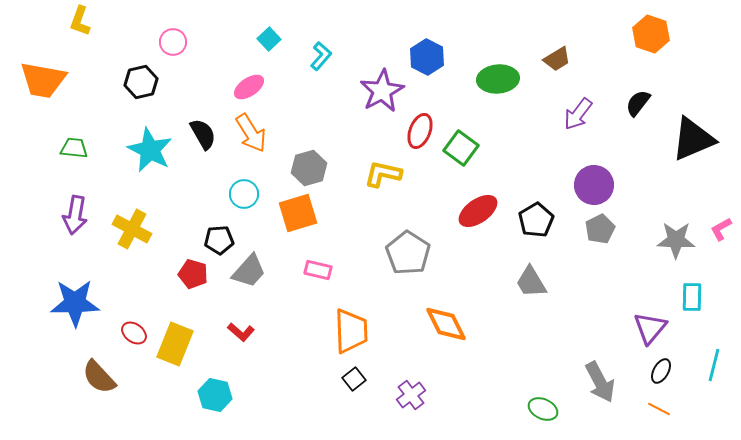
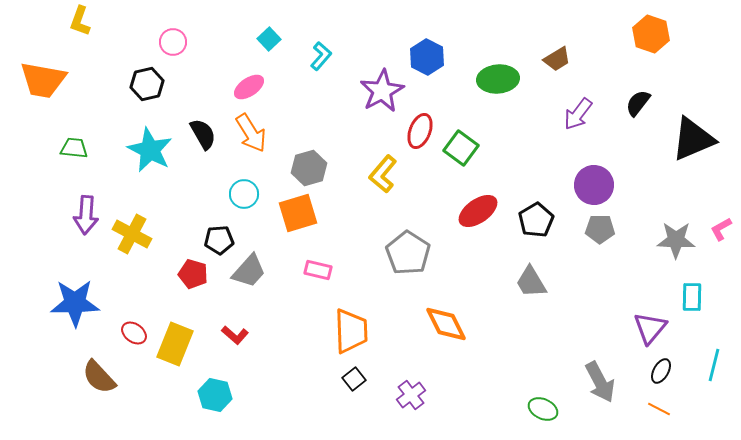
black hexagon at (141, 82): moved 6 px right, 2 px down
yellow L-shape at (383, 174): rotated 63 degrees counterclockwise
purple arrow at (75, 215): moved 11 px right; rotated 6 degrees counterclockwise
yellow cross at (132, 229): moved 5 px down
gray pentagon at (600, 229): rotated 28 degrees clockwise
red L-shape at (241, 332): moved 6 px left, 3 px down
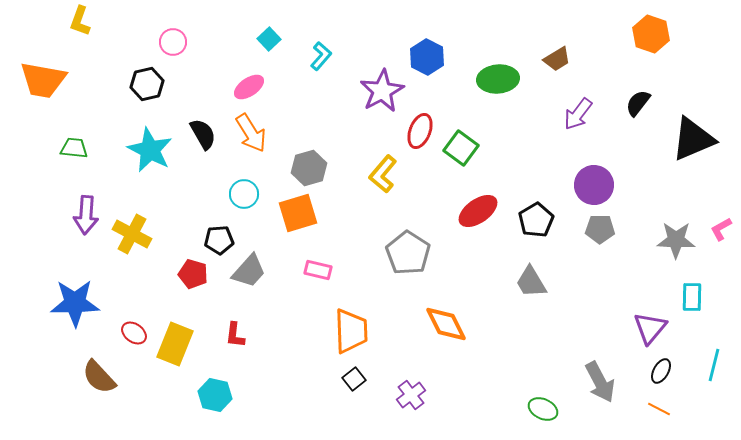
red L-shape at (235, 335): rotated 56 degrees clockwise
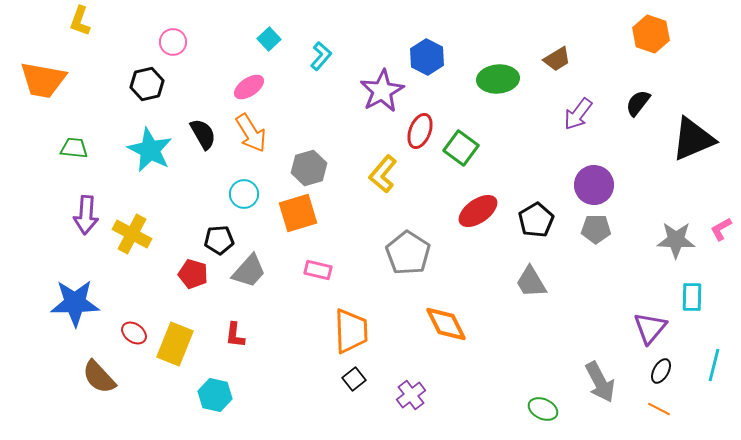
gray pentagon at (600, 229): moved 4 px left
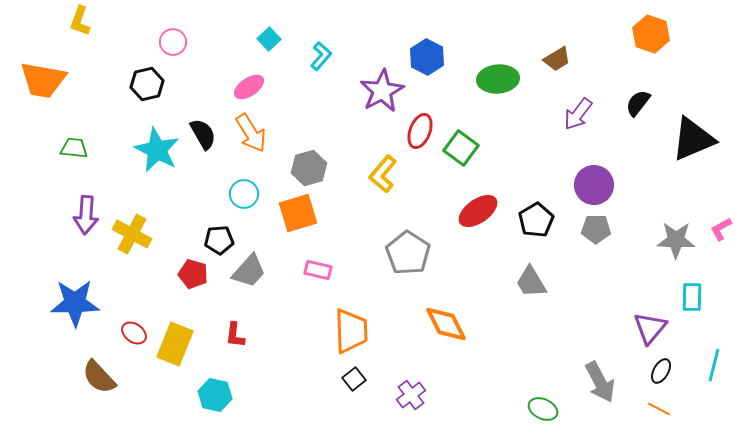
cyan star at (150, 150): moved 7 px right
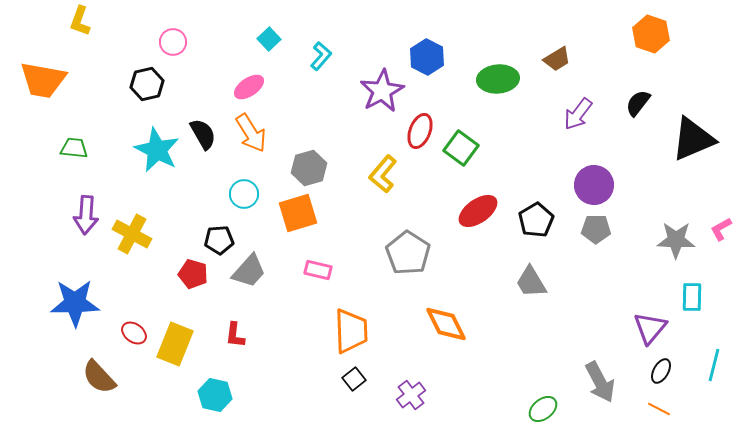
green ellipse at (543, 409): rotated 64 degrees counterclockwise
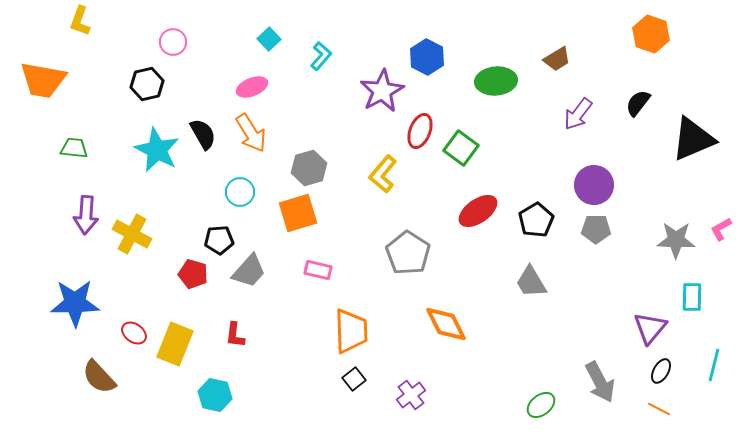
green ellipse at (498, 79): moved 2 px left, 2 px down
pink ellipse at (249, 87): moved 3 px right; rotated 12 degrees clockwise
cyan circle at (244, 194): moved 4 px left, 2 px up
green ellipse at (543, 409): moved 2 px left, 4 px up
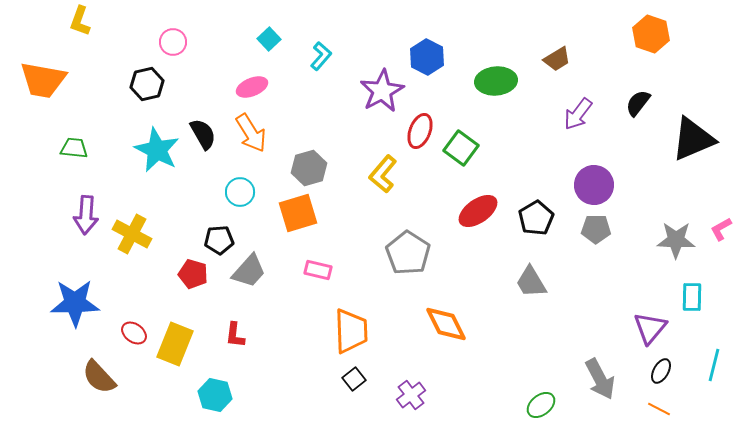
black pentagon at (536, 220): moved 2 px up
gray arrow at (600, 382): moved 3 px up
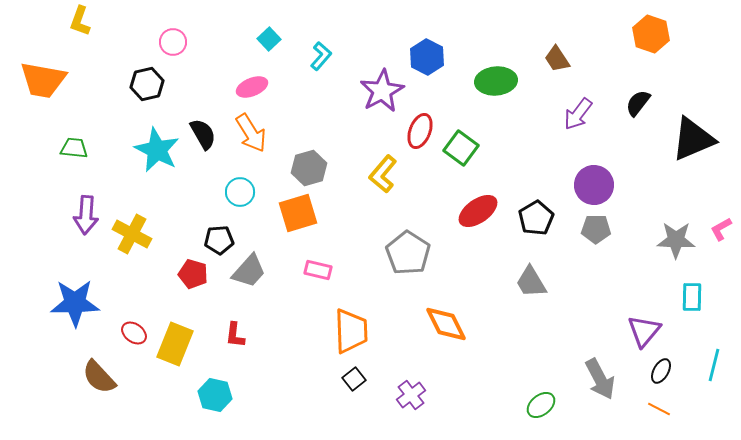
brown trapezoid at (557, 59): rotated 88 degrees clockwise
purple triangle at (650, 328): moved 6 px left, 3 px down
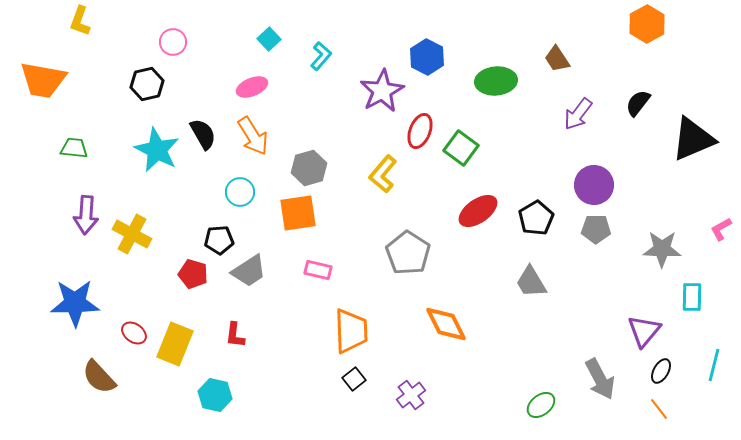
orange hexagon at (651, 34): moved 4 px left, 10 px up; rotated 12 degrees clockwise
orange arrow at (251, 133): moved 2 px right, 3 px down
orange square at (298, 213): rotated 9 degrees clockwise
gray star at (676, 240): moved 14 px left, 9 px down
gray trapezoid at (249, 271): rotated 15 degrees clockwise
orange line at (659, 409): rotated 25 degrees clockwise
